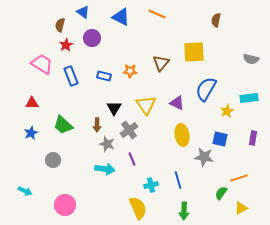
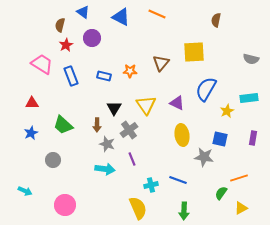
blue line at (178, 180): rotated 54 degrees counterclockwise
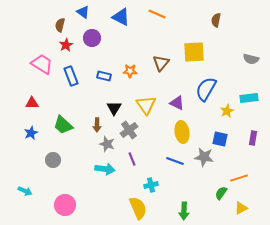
yellow ellipse at (182, 135): moved 3 px up
blue line at (178, 180): moved 3 px left, 19 px up
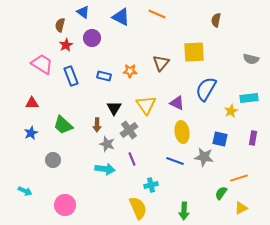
yellow star at (227, 111): moved 4 px right
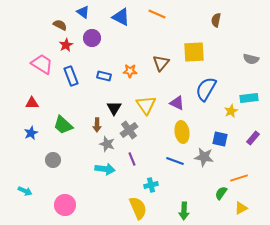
brown semicircle at (60, 25): rotated 104 degrees clockwise
purple rectangle at (253, 138): rotated 32 degrees clockwise
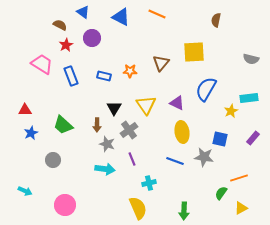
red triangle at (32, 103): moved 7 px left, 7 px down
cyan cross at (151, 185): moved 2 px left, 2 px up
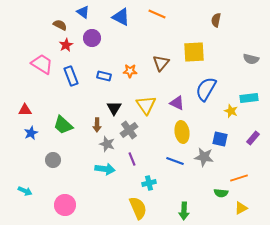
yellow star at (231, 111): rotated 24 degrees counterclockwise
green semicircle at (221, 193): rotated 120 degrees counterclockwise
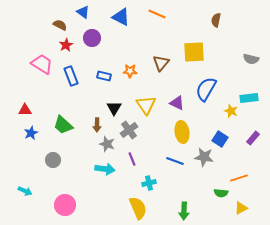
blue square at (220, 139): rotated 21 degrees clockwise
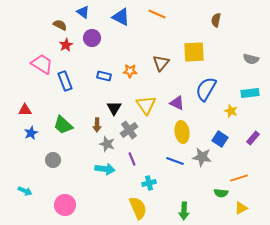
blue rectangle at (71, 76): moved 6 px left, 5 px down
cyan rectangle at (249, 98): moved 1 px right, 5 px up
gray star at (204, 157): moved 2 px left
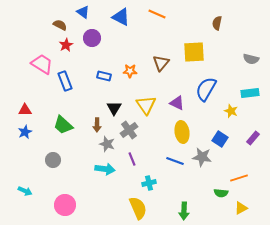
brown semicircle at (216, 20): moved 1 px right, 3 px down
blue star at (31, 133): moved 6 px left, 1 px up
